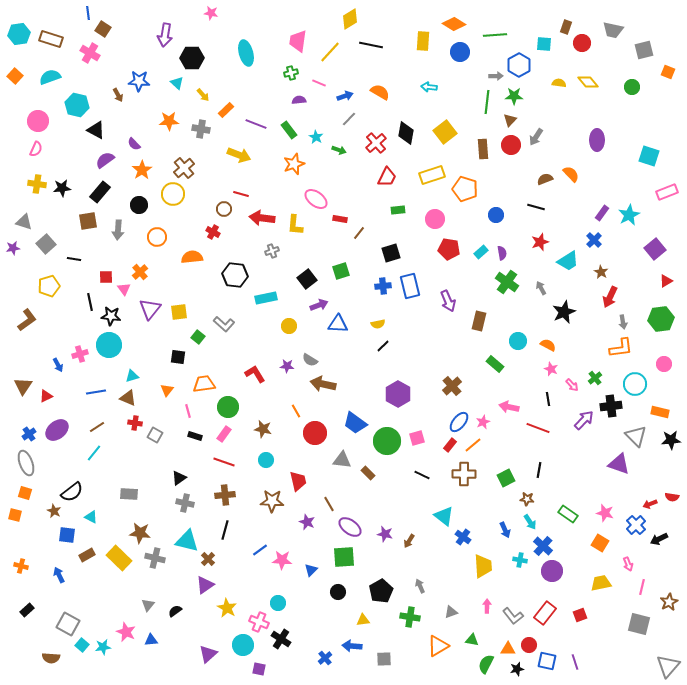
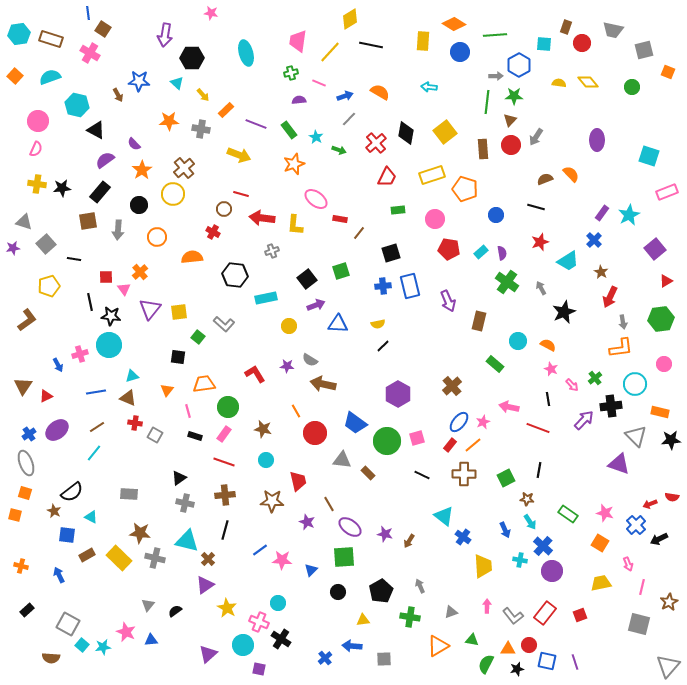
purple arrow at (319, 305): moved 3 px left
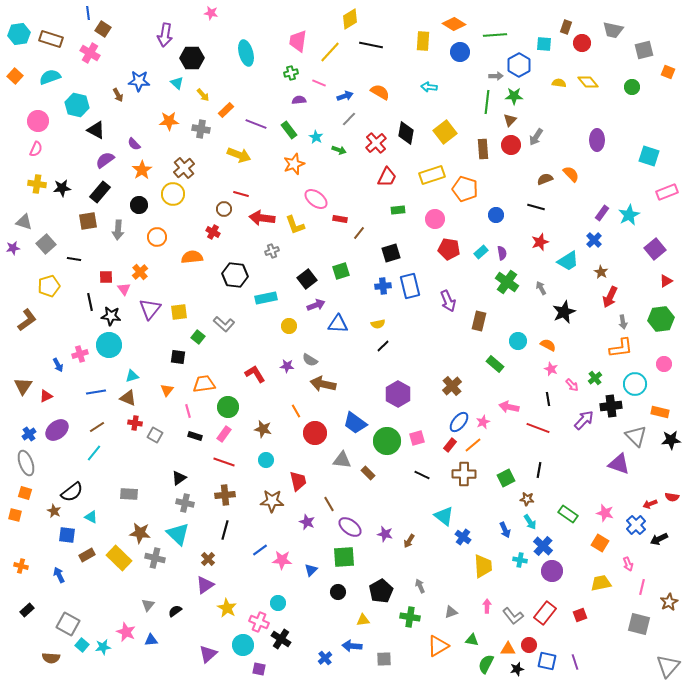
yellow L-shape at (295, 225): rotated 25 degrees counterclockwise
cyan triangle at (187, 541): moved 9 px left, 7 px up; rotated 30 degrees clockwise
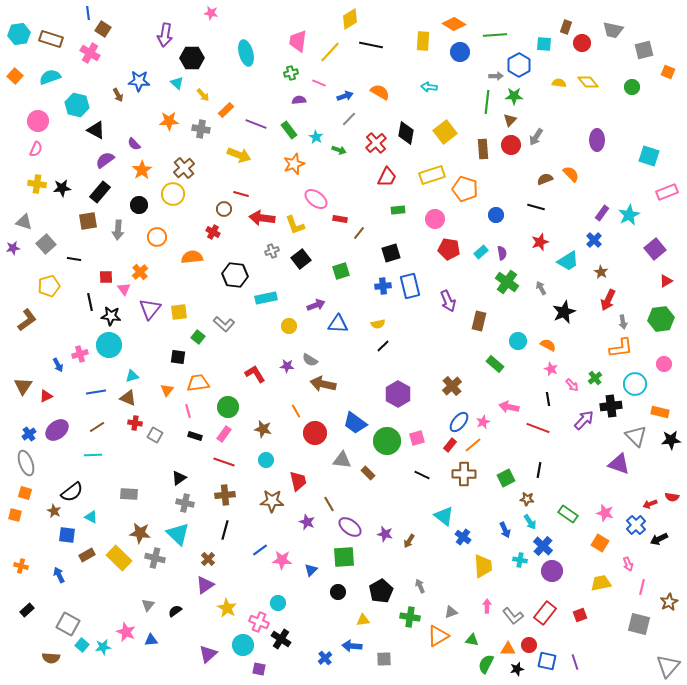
black square at (307, 279): moved 6 px left, 20 px up
red arrow at (610, 297): moved 2 px left, 3 px down
orange trapezoid at (204, 384): moved 6 px left, 1 px up
cyan line at (94, 453): moved 1 px left, 2 px down; rotated 48 degrees clockwise
orange triangle at (438, 646): moved 10 px up
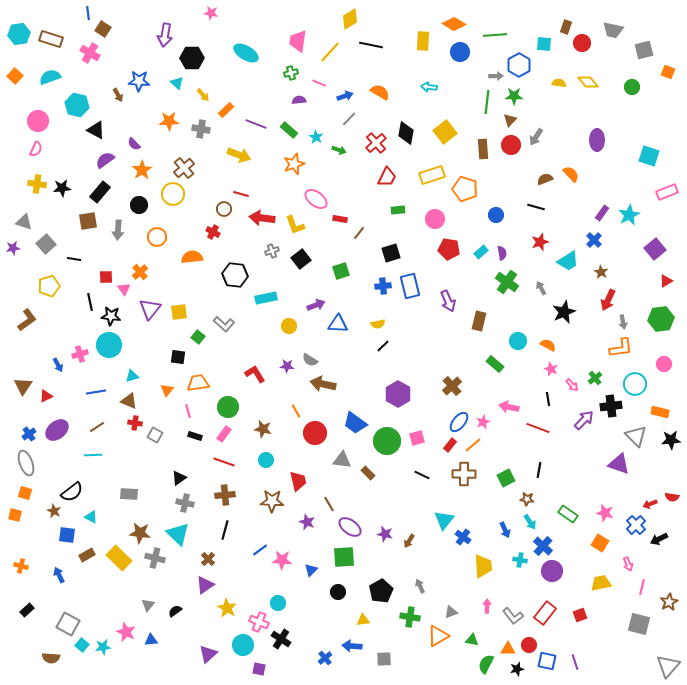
cyan ellipse at (246, 53): rotated 45 degrees counterclockwise
green rectangle at (289, 130): rotated 12 degrees counterclockwise
brown triangle at (128, 398): moved 1 px right, 3 px down
cyan triangle at (444, 516): moved 4 px down; rotated 30 degrees clockwise
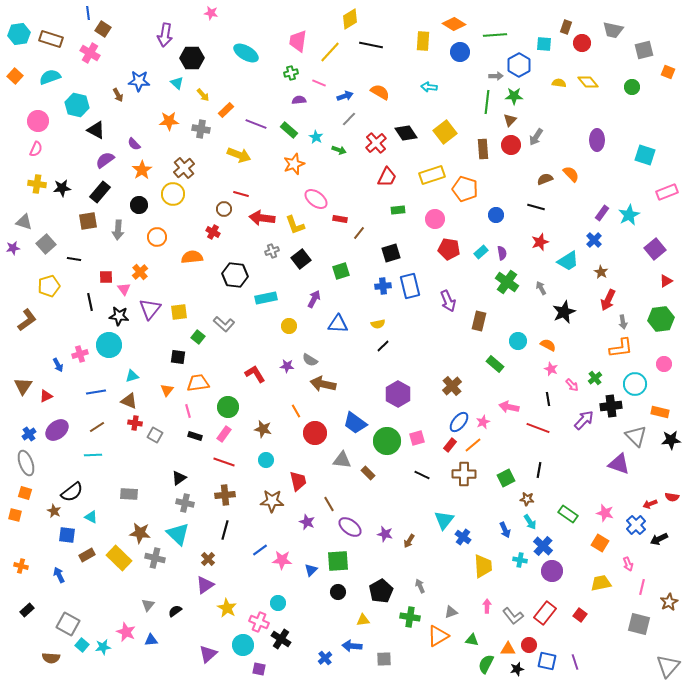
black diamond at (406, 133): rotated 45 degrees counterclockwise
cyan square at (649, 156): moved 4 px left, 1 px up
purple arrow at (316, 305): moved 2 px left, 6 px up; rotated 42 degrees counterclockwise
black star at (111, 316): moved 8 px right
green square at (344, 557): moved 6 px left, 4 px down
red square at (580, 615): rotated 32 degrees counterclockwise
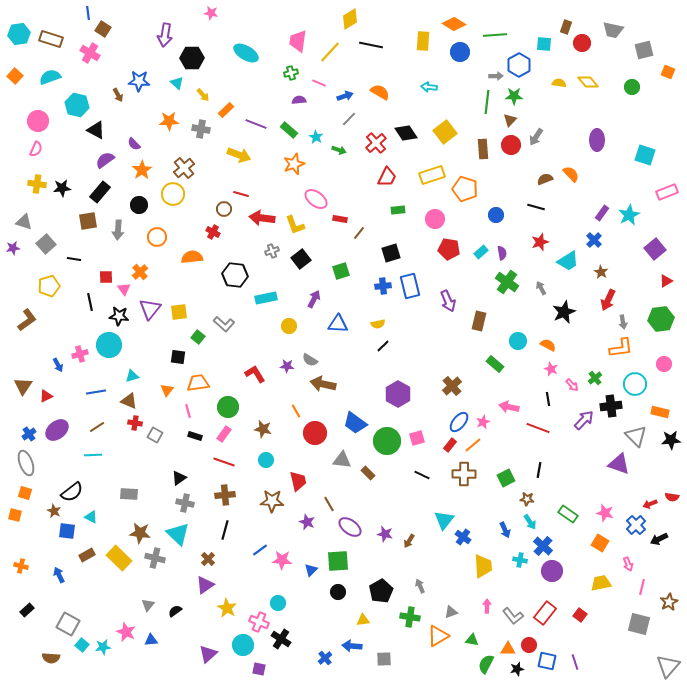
blue square at (67, 535): moved 4 px up
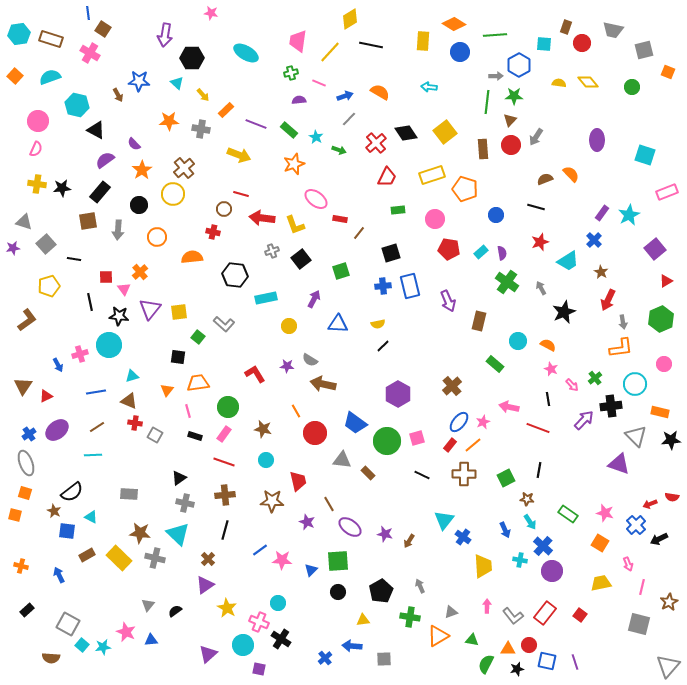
red cross at (213, 232): rotated 16 degrees counterclockwise
green hexagon at (661, 319): rotated 15 degrees counterclockwise
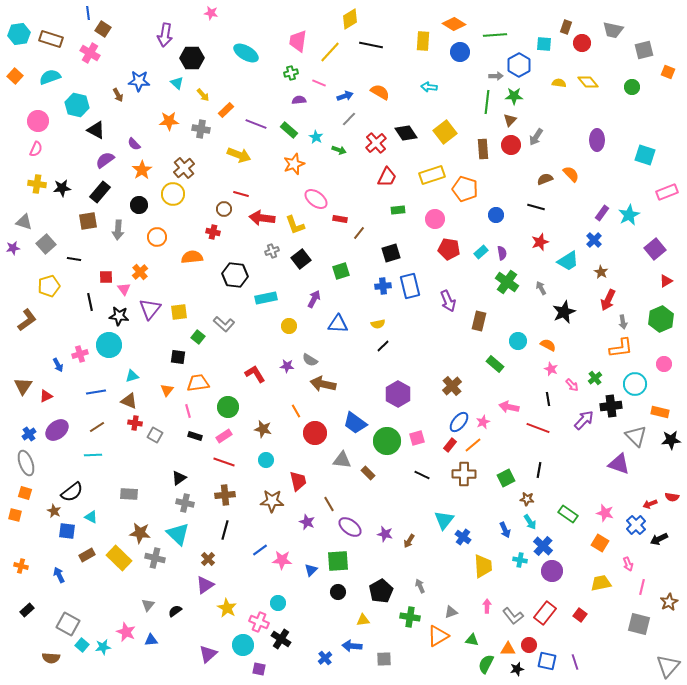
pink rectangle at (224, 434): moved 2 px down; rotated 21 degrees clockwise
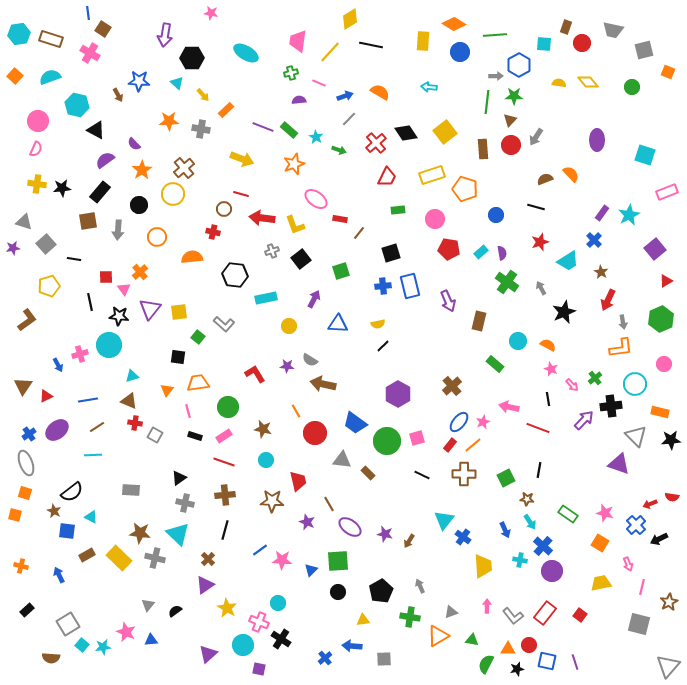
purple line at (256, 124): moved 7 px right, 3 px down
yellow arrow at (239, 155): moved 3 px right, 4 px down
blue line at (96, 392): moved 8 px left, 8 px down
gray rectangle at (129, 494): moved 2 px right, 4 px up
gray square at (68, 624): rotated 30 degrees clockwise
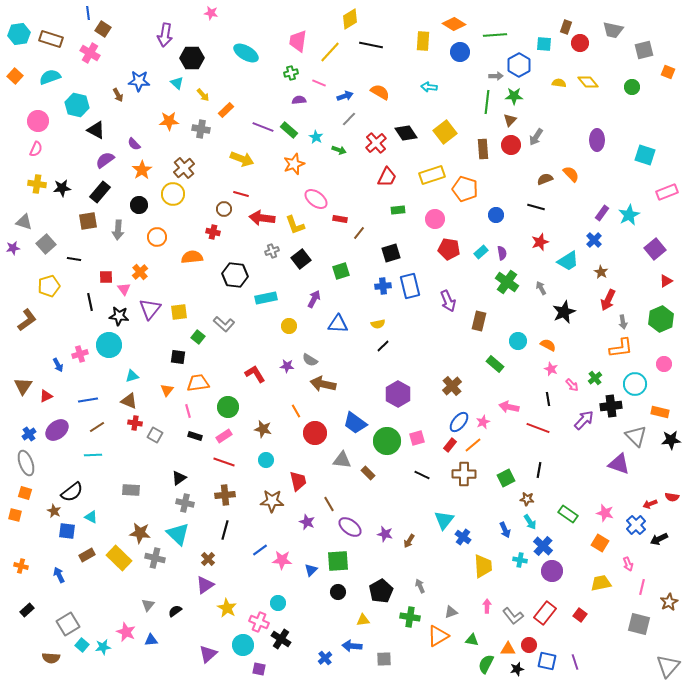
red circle at (582, 43): moved 2 px left
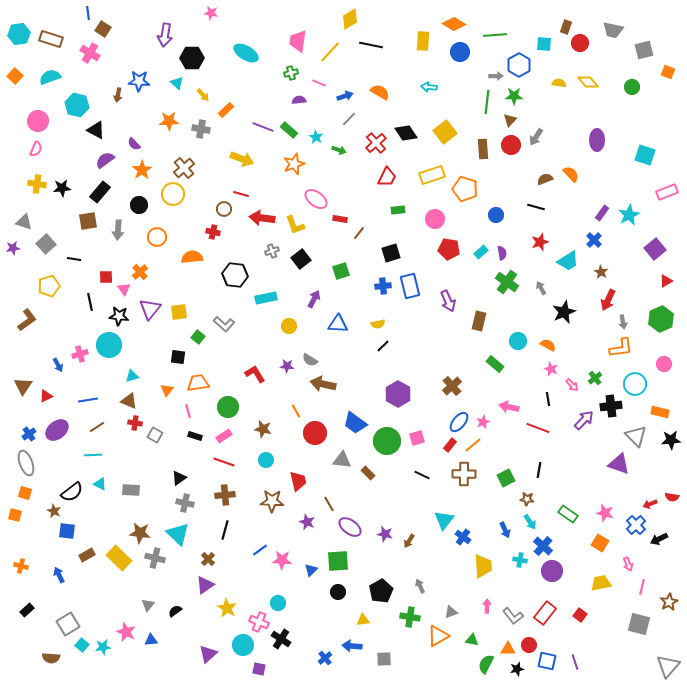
brown arrow at (118, 95): rotated 40 degrees clockwise
cyan triangle at (91, 517): moved 9 px right, 33 px up
